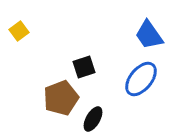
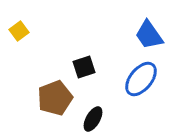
brown pentagon: moved 6 px left
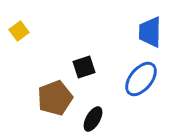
blue trapezoid: moved 1 px right, 3 px up; rotated 36 degrees clockwise
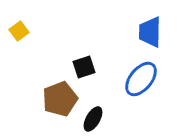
brown pentagon: moved 5 px right, 1 px down
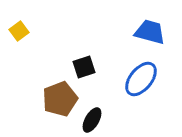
blue trapezoid: rotated 104 degrees clockwise
black ellipse: moved 1 px left, 1 px down
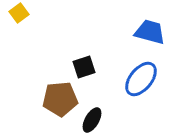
yellow square: moved 18 px up
brown pentagon: rotated 16 degrees clockwise
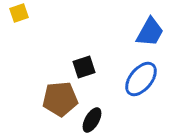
yellow square: rotated 18 degrees clockwise
blue trapezoid: rotated 104 degrees clockwise
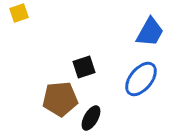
black ellipse: moved 1 px left, 2 px up
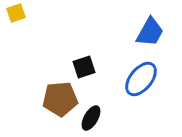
yellow square: moved 3 px left
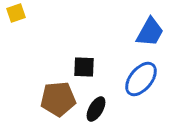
black square: rotated 20 degrees clockwise
brown pentagon: moved 2 px left
black ellipse: moved 5 px right, 9 px up
